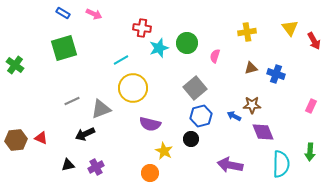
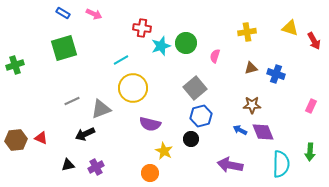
yellow triangle: rotated 36 degrees counterclockwise
green circle: moved 1 px left
cyan star: moved 2 px right, 2 px up
green cross: rotated 36 degrees clockwise
blue arrow: moved 6 px right, 14 px down
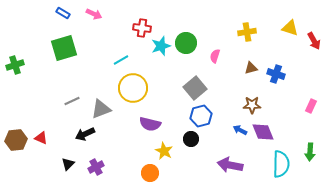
black triangle: moved 1 px up; rotated 32 degrees counterclockwise
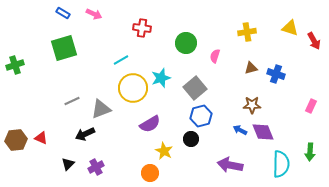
cyan star: moved 32 px down
purple semicircle: rotated 45 degrees counterclockwise
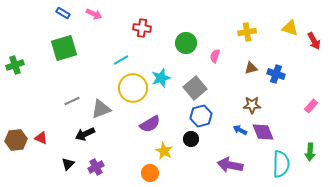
pink rectangle: rotated 16 degrees clockwise
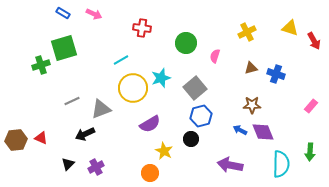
yellow cross: rotated 18 degrees counterclockwise
green cross: moved 26 px right
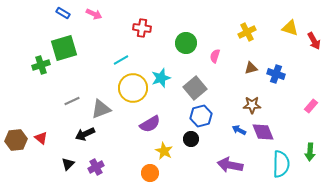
blue arrow: moved 1 px left
red triangle: rotated 16 degrees clockwise
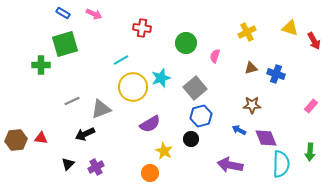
green square: moved 1 px right, 4 px up
green cross: rotated 18 degrees clockwise
yellow circle: moved 1 px up
purple diamond: moved 3 px right, 6 px down
red triangle: rotated 32 degrees counterclockwise
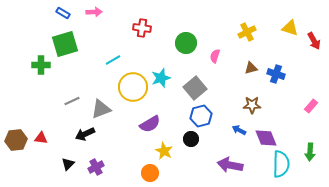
pink arrow: moved 2 px up; rotated 28 degrees counterclockwise
cyan line: moved 8 px left
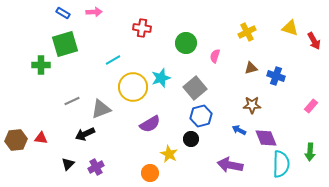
blue cross: moved 2 px down
yellow star: moved 5 px right, 3 px down
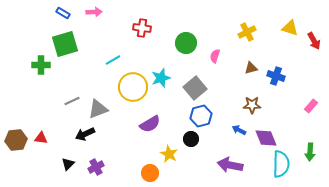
gray triangle: moved 3 px left
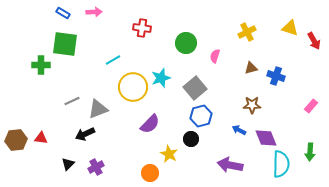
green square: rotated 24 degrees clockwise
purple semicircle: rotated 15 degrees counterclockwise
